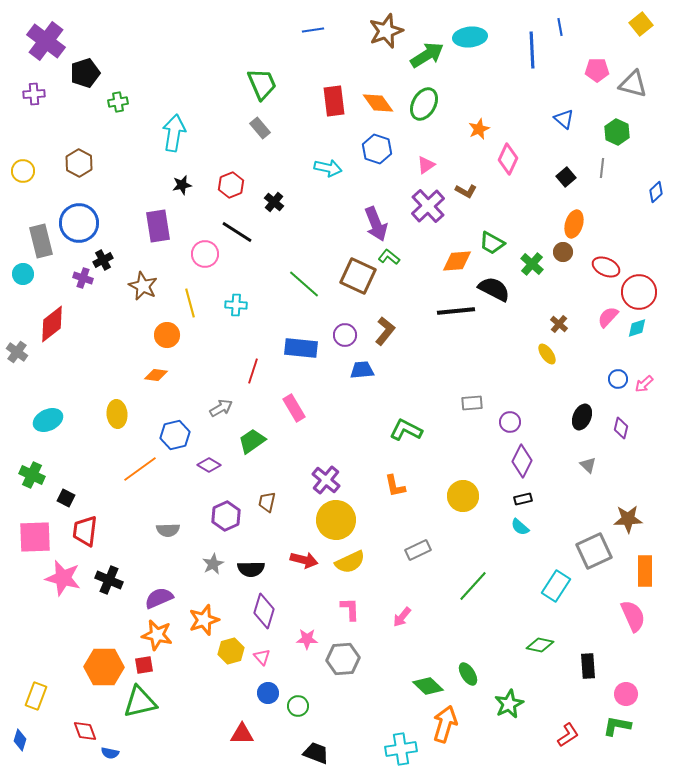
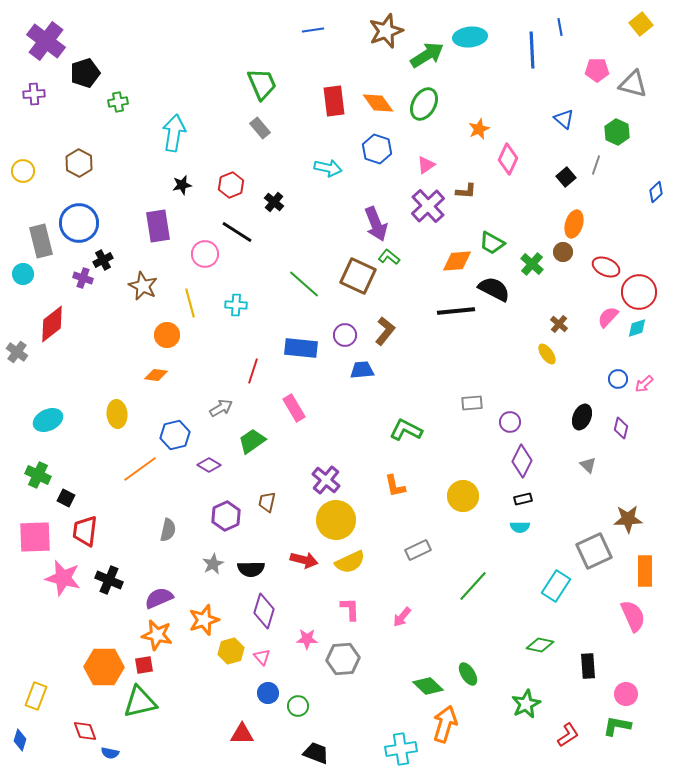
gray line at (602, 168): moved 6 px left, 3 px up; rotated 12 degrees clockwise
brown L-shape at (466, 191): rotated 25 degrees counterclockwise
green cross at (32, 475): moved 6 px right
cyan semicircle at (520, 527): rotated 42 degrees counterclockwise
gray semicircle at (168, 530): rotated 75 degrees counterclockwise
green star at (509, 704): moved 17 px right
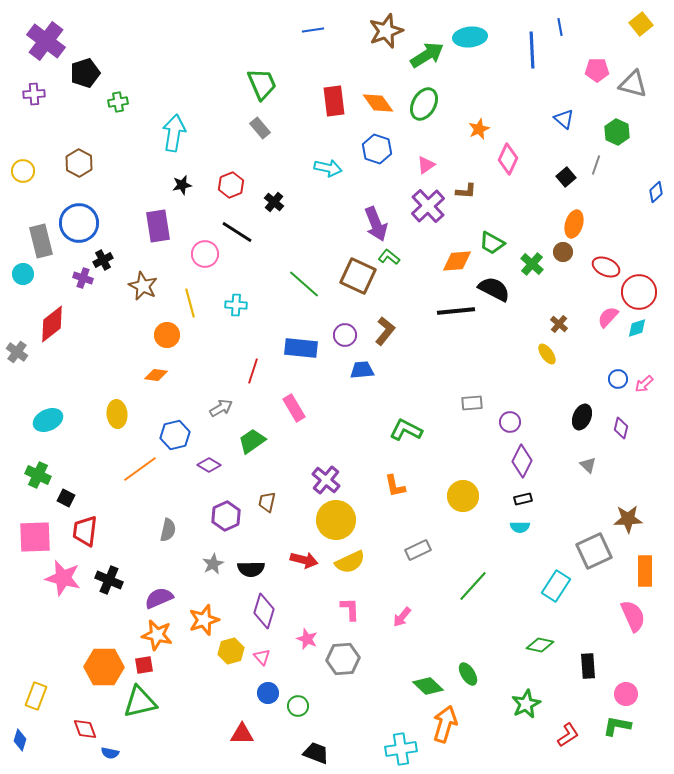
pink star at (307, 639): rotated 20 degrees clockwise
red diamond at (85, 731): moved 2 px up
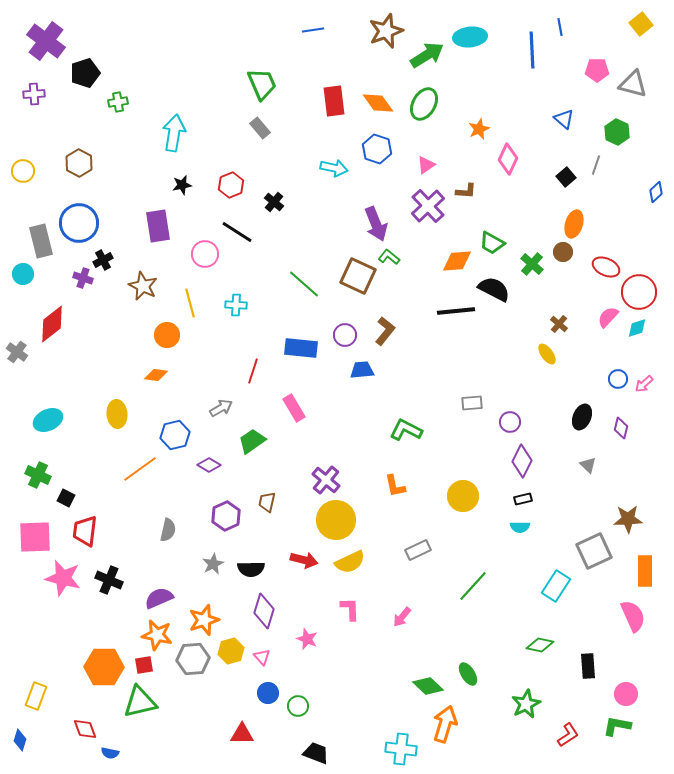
cyan arrow at (328, 168): moved 6 px right
gray hexagon at (343, 659): moved 150 px left
cyan cross at (401, 749): rotated 16 degrees clockwise
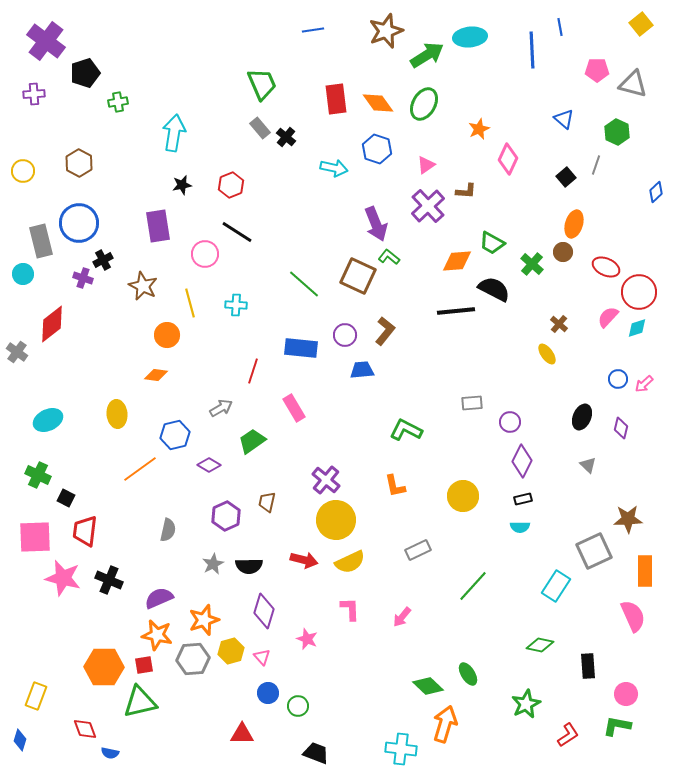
red rectangle at (334, 101): moved 2 px right, 2 px up
black cross at (274, 202): moved 12 px right, 65 px up
black semicircle at (251, 569): moved 2 px left, 3 px up
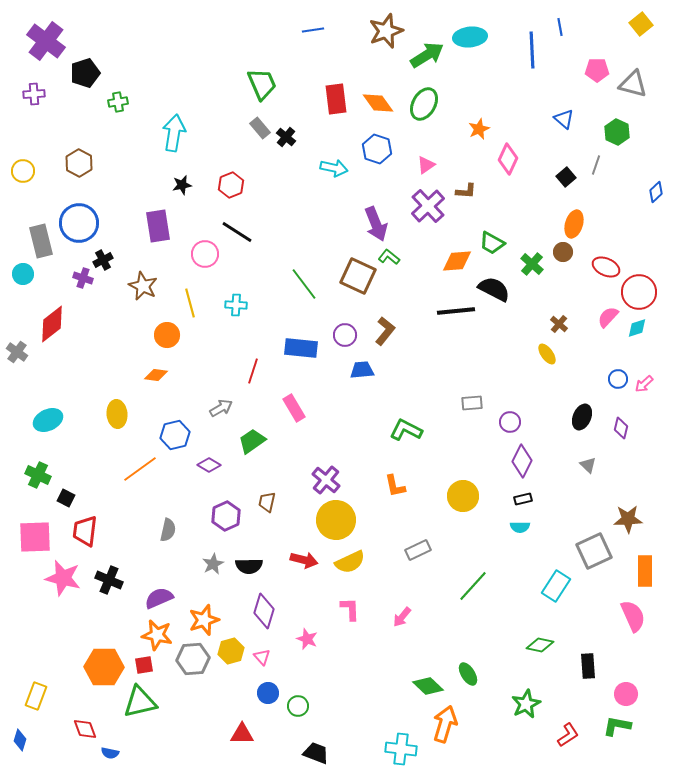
green line at (304, 284): rotated 12 degrees clockwise
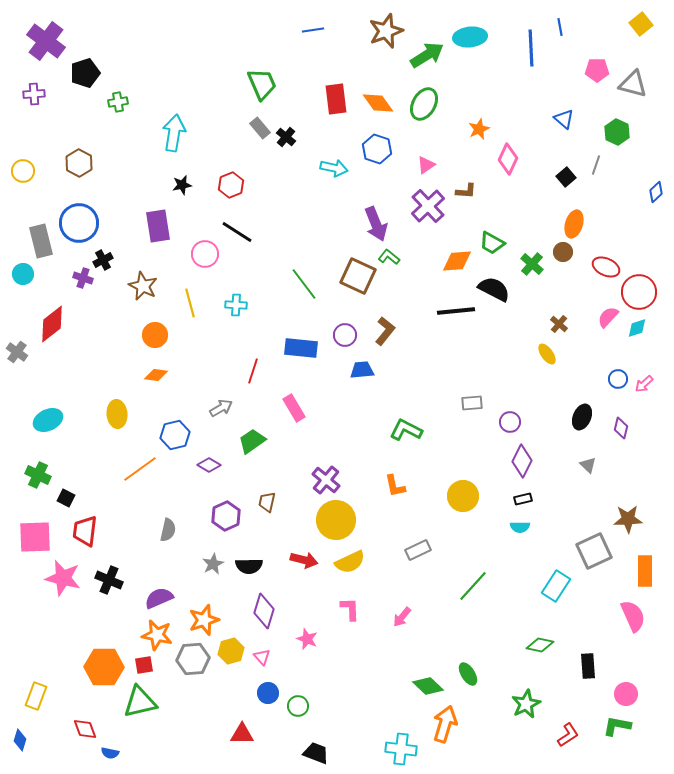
blue line at (532, 50): moved 1 px left, 2 px up
orange circle at (167, 335): moved 12 px left
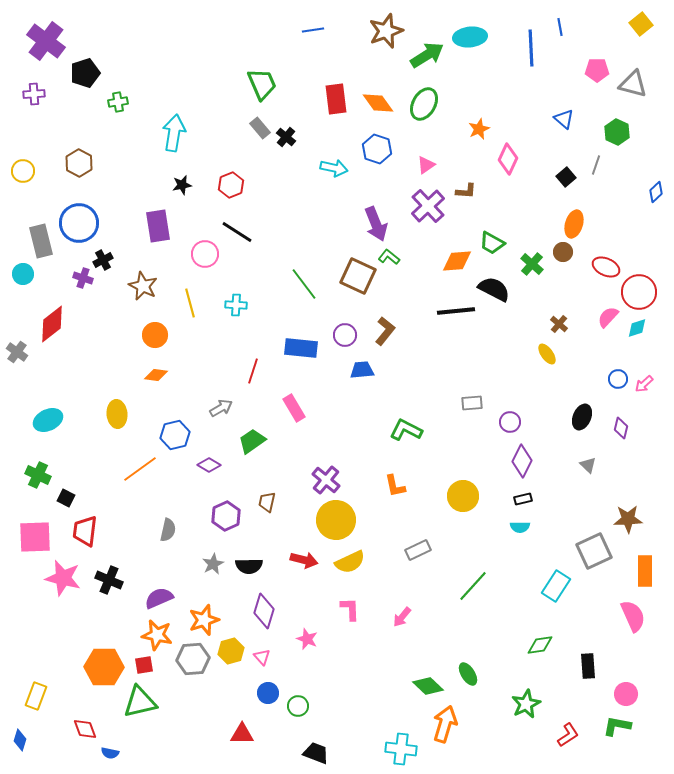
green diamond at (540, 645): rotated 20 degrees counterclockwise
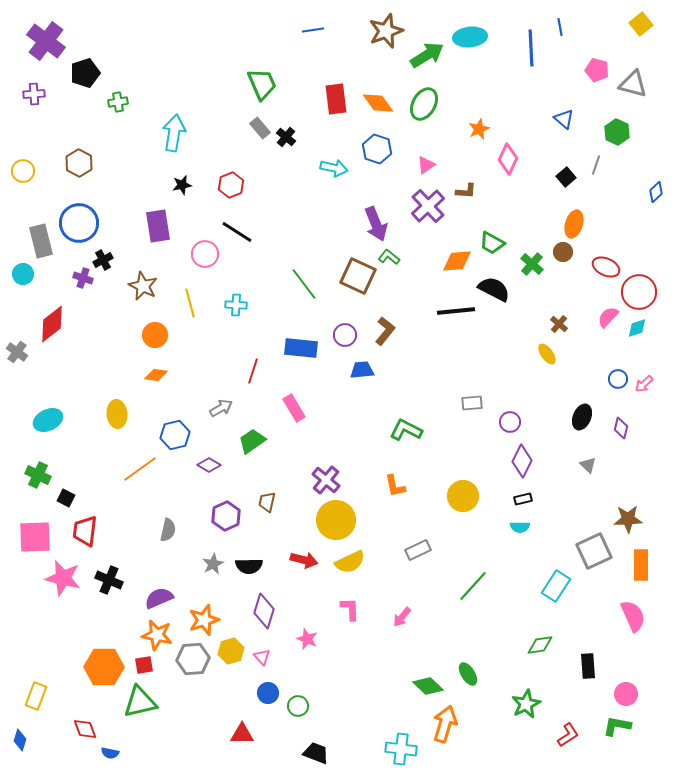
pink pentagon at (597, 70): rotated 15 degrees clockwise
orange rectangle at (645, 571): moved 4 px left, 6 px up
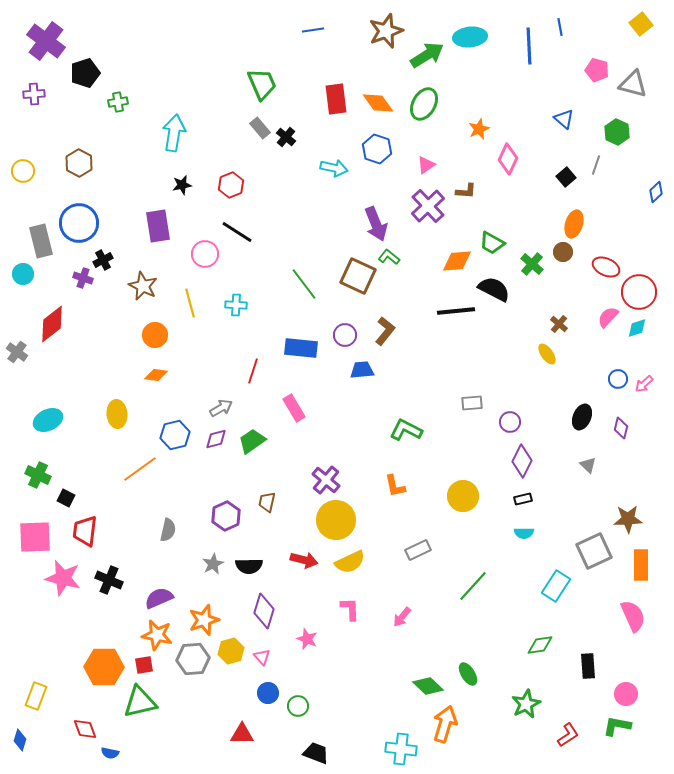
blue line at (531, 48): moved 2 px left, 2 px up
purple diamond at (209, 465): moved 7 px right, 26 px up; rotated 45 degrees counterclockwise
cyan semicircle at (520, 527): moved 4 px right, 6 px down
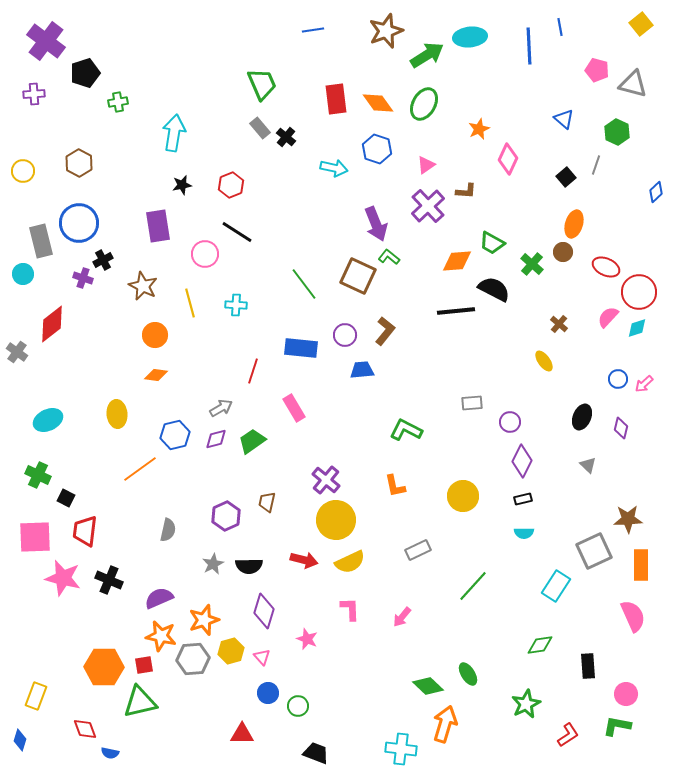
yellow ellipse at (547, 354): moved 3 px left, 7 px down
orange star at (157, 635): moved 4 px right, 1 px down
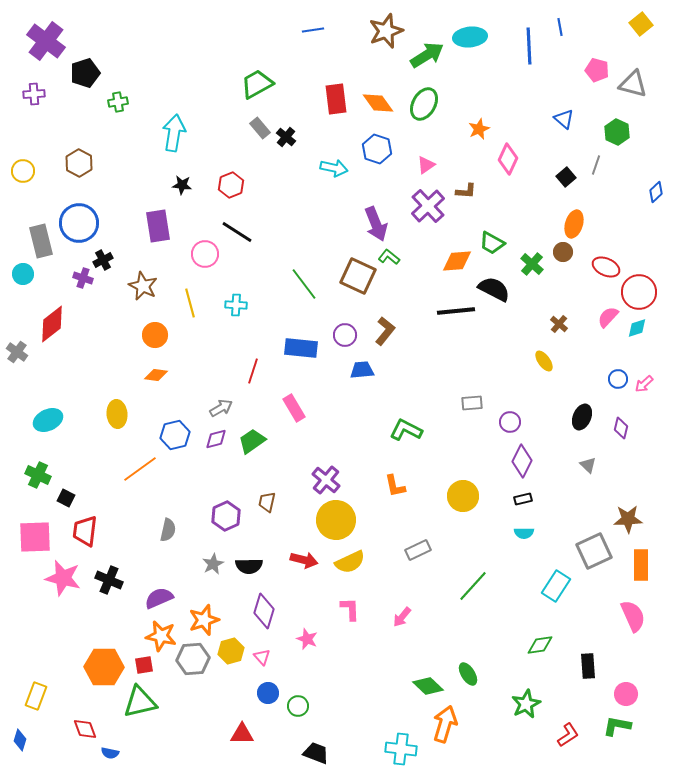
green trapezoid at (262, 84): moved 5 px left; rotated 96 degrees counterclockwise
black star at (182, 185): rotated 18 degrees clockwise
